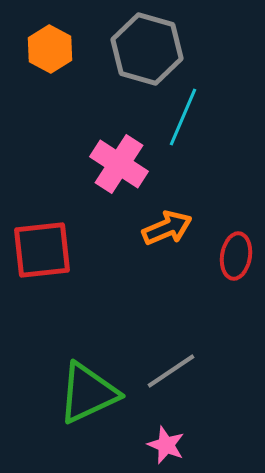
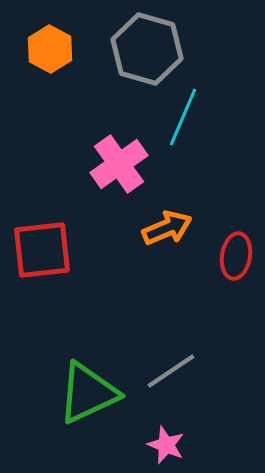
pink cross: rotated 22 degrees clockwise
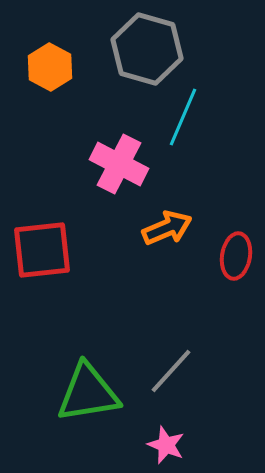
orange hexagon: moved 18 px down
pink cross: rotated 28 degrees counterclockwise
gray line: rotated 14 degrees counterclockwise
green triangle: rotated 16 degrees clockwise
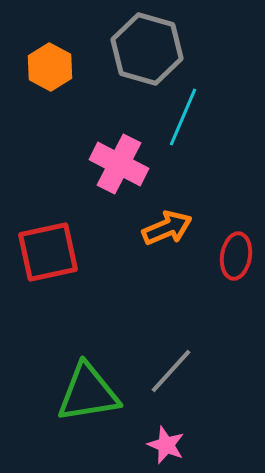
red square: moved 6 px right, 2 px down; rotated 6 degrees counterclockwise
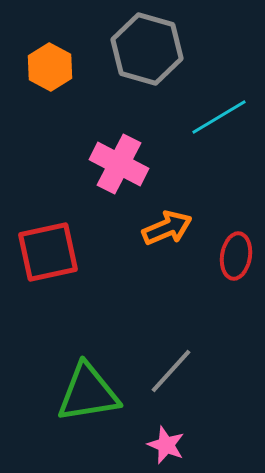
cyan line: moved 36 px right; rotated 36 degrees clockwise
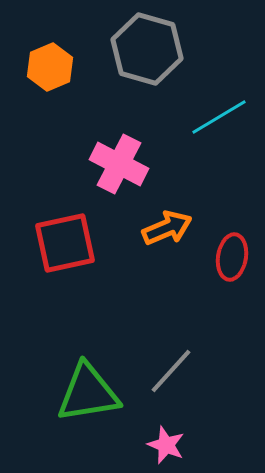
orange hexagon: rotated 9 degrees clockwise
red square: moved 17 px right, 9 px up
red ellipse: moved 4 px left, 1 px down
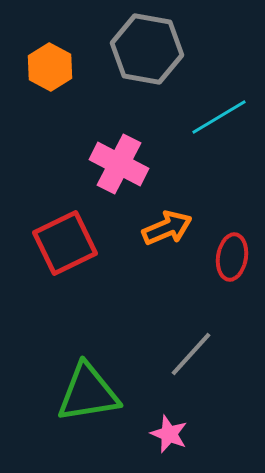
gray hexagon: rotated 6 degrees counterclockwise
orange hexagon: rotated 9 degrees counterclockwise
red square: rotated 14 degrees counterclockwise
gray line: moved 20 px right, 17 px up
pink star: moved 3 px right, 11 px up
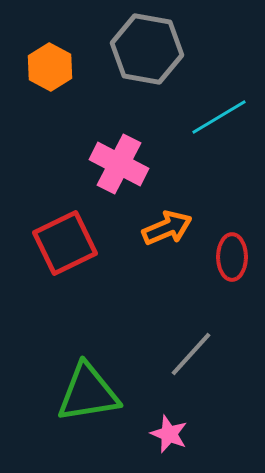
red ellipse: rotated 9 degrees counterclockwise
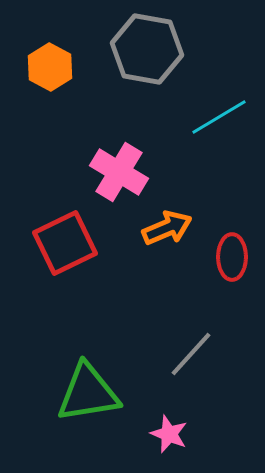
pink cross: moved 8 px down; rotated 4 degrees clockwise
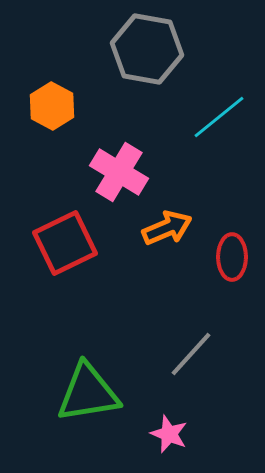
orange hexagon: moved 2 px right, 39 px down
cyan line: rotated 8 degrees counterclockwise
